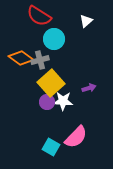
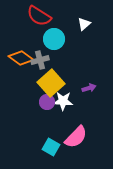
white triangle: moved 2 px left, 3 px down
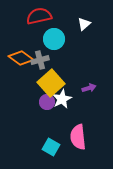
red semicircle: rotated 135 degrees clockwise
white star: moved 1 px left, 2 px up; rotated 30 degrees counterclockwise
pink semicircle: moved 2 px right; rotated 130 degrees clockwise
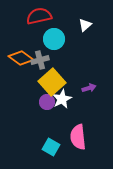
white triangle: moved 1 px right, 1 px down
yellow square: moved 1 px right, 1 px up
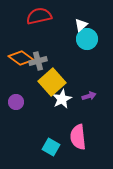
white triangle: moved 4 px left
cyan circle: moved 33 px right
gray cross: moved 2 px left, 1 px down
purple arrow: moved 8 px down
purple circle: moved 31 px left
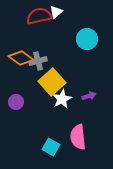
white triangle: moved 25 px left, 13 px up
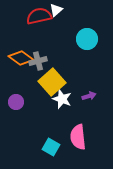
white triangle: moved 2 px up
white star: rotated 24 degrees counterclockwise
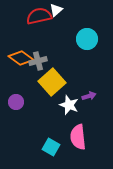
white star: moved 7 px right, 6 px down
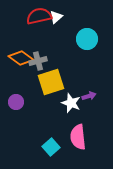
white triangle: moved 7 px down
yellow square: moved 1 px left; rotated 24 degrees clockwise
white star: moved 2 px right, 2 px up
cyan square: rotated 18 degrees clockwise
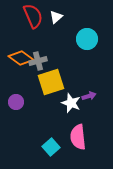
red semicircle: moved 6 px left; rotated 80 degrees clockwise
